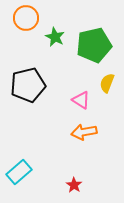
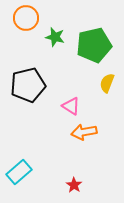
green star: rotated 12 degrees counterclockwise
pink triangle: moved 10 px left, 6 px down
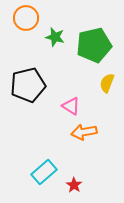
cyan rectangle: moved 25 px right
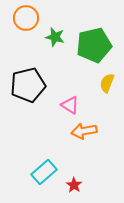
pink triangle: moved 1 px left, 1 px up
orange arrow: moved 1 px up
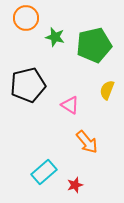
yellow semicircle: moved 7 px down
orange arrow: moved 3 px right, 11 px down; rotated 120 degrees counterclockwise
red star: moved 1 px right; rotated 21 degrees clockwise
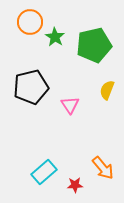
orange circle: moved 4 px right, 4 px down
green star: rotated 18 degrees clockwise
black pentagon: moved 3 px right, 2 px down
pink triangle: rotated 24 degrees clockwise
orange arrow: moved 16 px right, 26 px down
red star: rotated 14 degrees clockwise
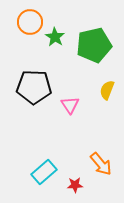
black pentagon: moved 3 px right; rotated 16 degrees clockwise
orange arrow: moved 2 px left, 4 px up
